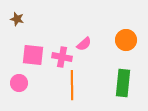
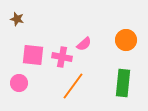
orange line: moved 1 px right, 1 px down; rotated 36 degrees clockwise
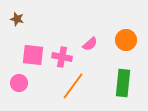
pink semicircle: moved 6 px right
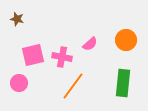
pink square: rotated 20 degrees counterclockwise
